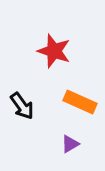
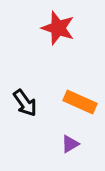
red star: moved 4 px right, 23 px up
black arrow: moved 3 px right, 3 px up
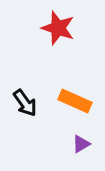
orange rectangle: moved 5 px left, 1 px up
purple triangle: moved 11 px right
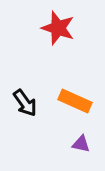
purple triangle: rotated 42 degrees clockwise
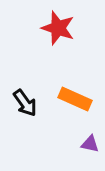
orange rectangle: moved 2 px up
purple triangle: moved 9 px right
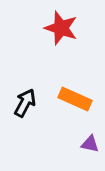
red star: moved 3 px right
black arrow: rotated 116 degrees counterclockwise
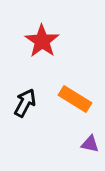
red star: moved 19 px left, 13 px down; rotated 16 degrees clockwise
orange rectangle: rotated 8 degrees clockwise
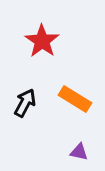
purple triangle: moved 11 px left, 8 px down
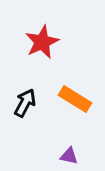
red star: moved 1 px down; rotated 12 degrees clockwise
purple triangle: moved 10 px left, 4 px down
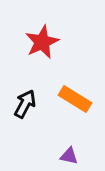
black arrow: moved 1 px down
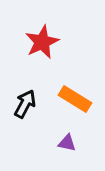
purple triangle: moved 2 px left, 13 px up
